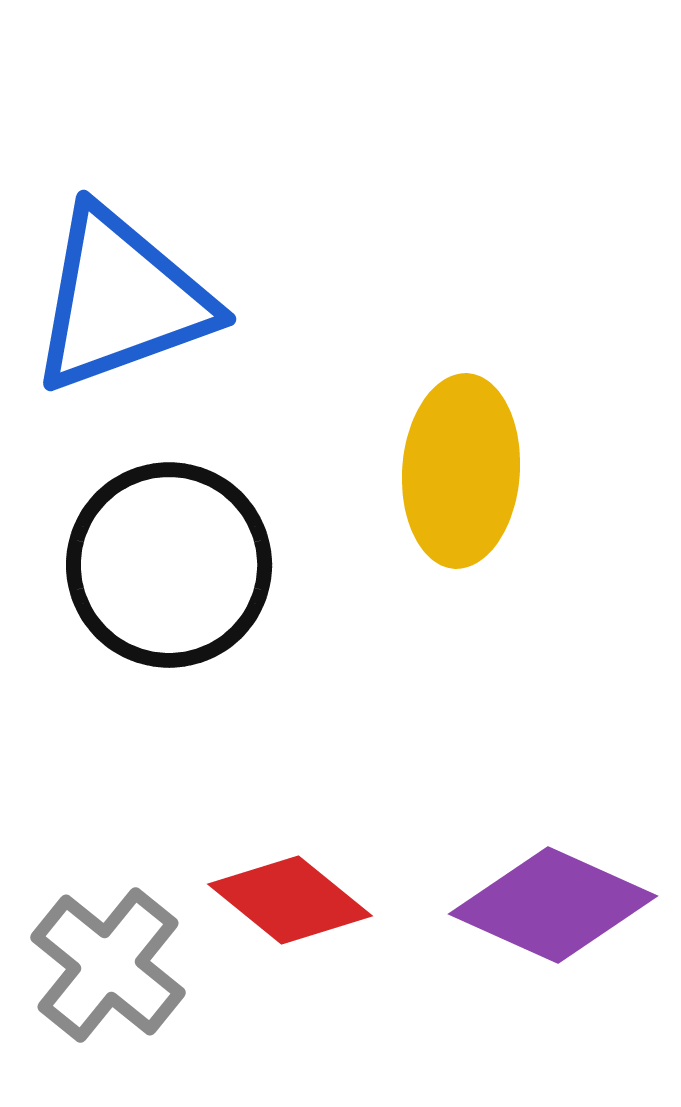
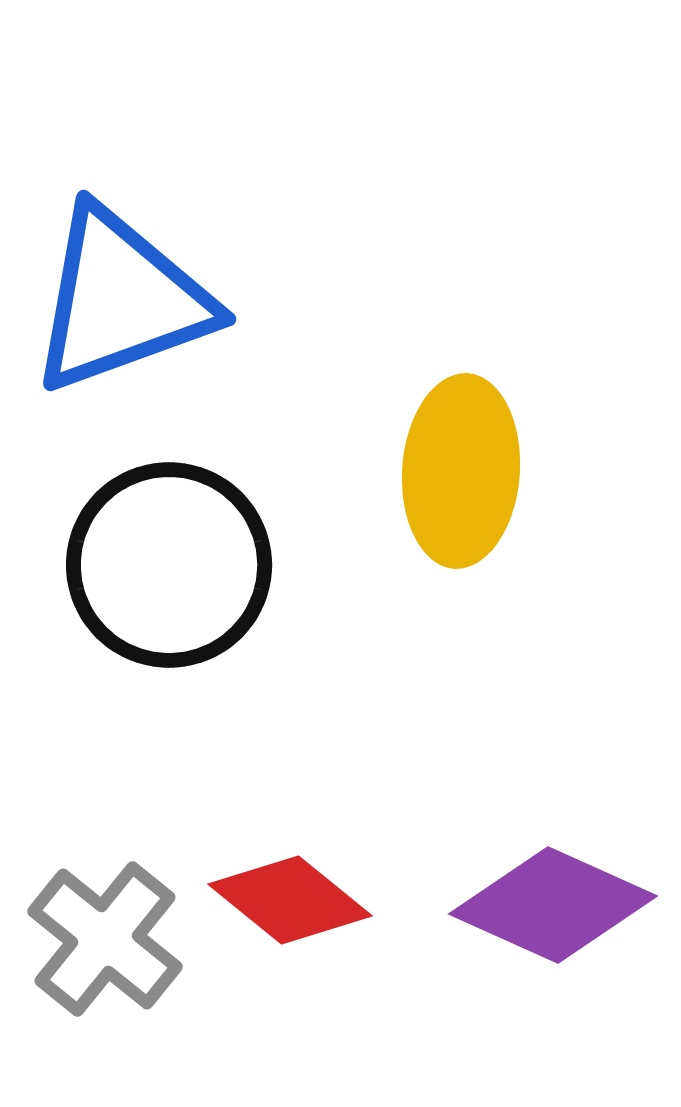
gray cross: moved 3 px left, 26 px up
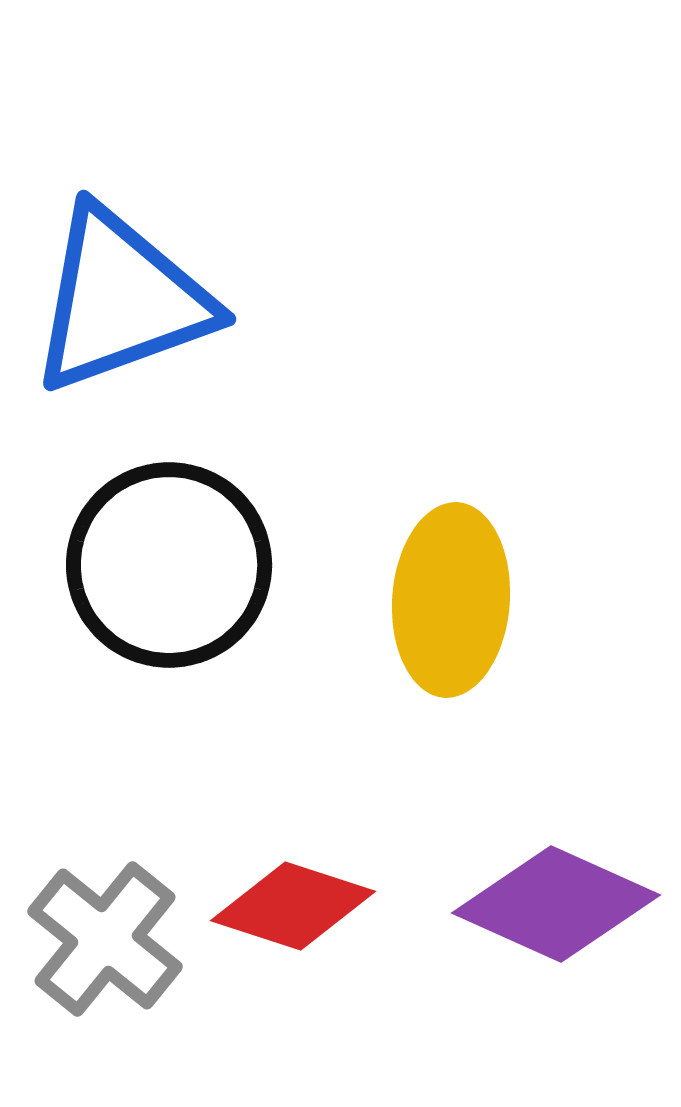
yellow ellipse: moved 10 px left, 129 px down
red diamond: moved 3 px right, 6 px down; rotated 21 degrees counterclockwise
purple diamond: moved 3 px right, 1 px up
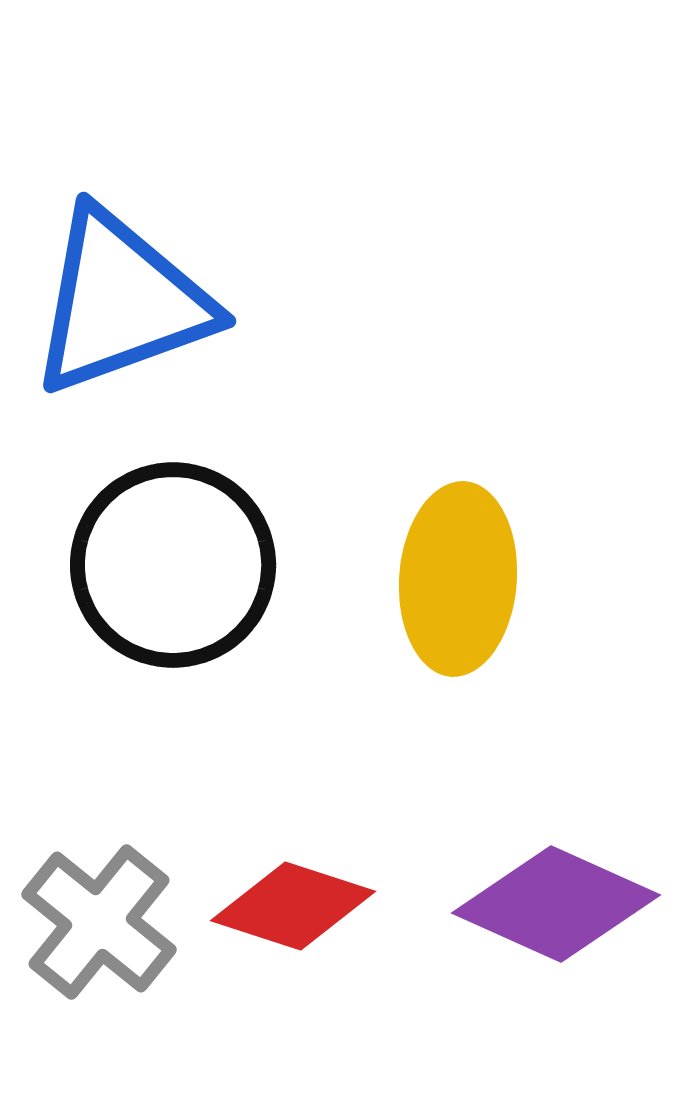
blue triangle: moved 2 px down
black circle: moved 4 px right
yellow ellipse: moved 7 px right, 21 px up
gray cross: moved 6 px left, 17 px up
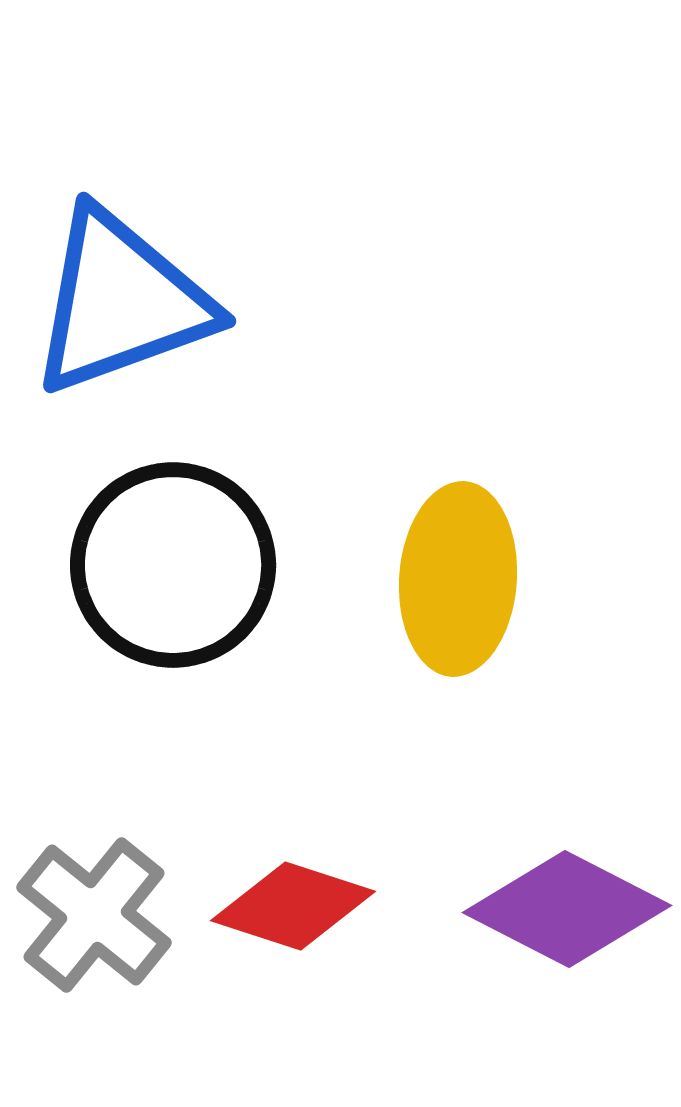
purple diamond: moved 11 px right, 5 px down; rotated 3 degrees clockwise
gray cross: moved 5 px left, 7 px up
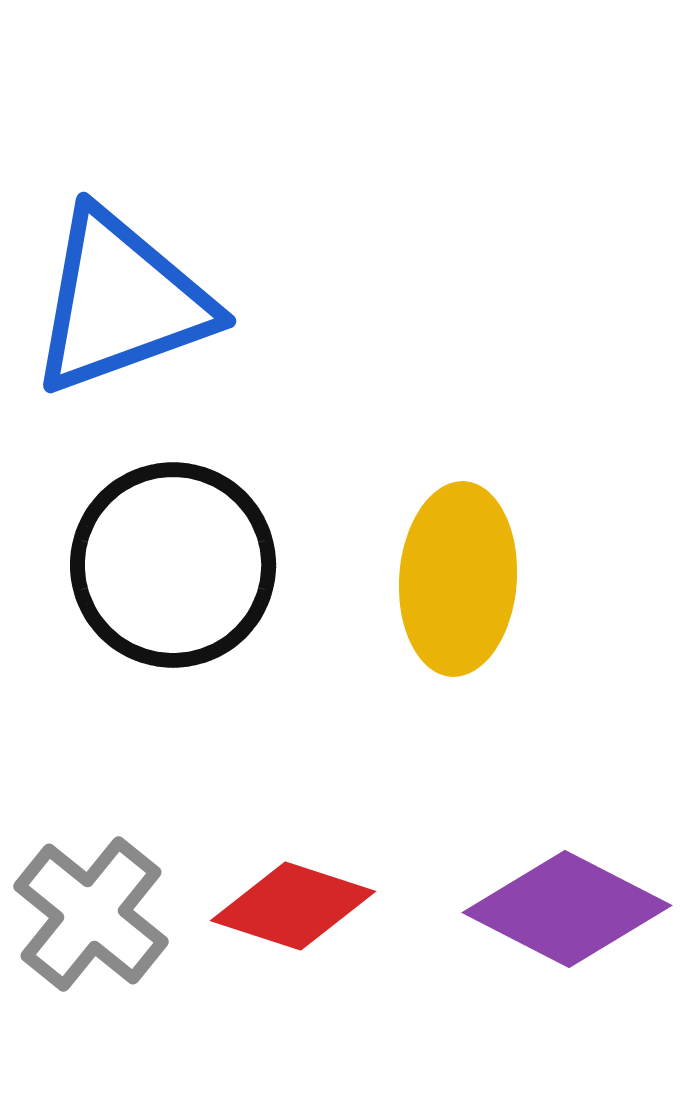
gray cross: moved 3 px left, 1 px up
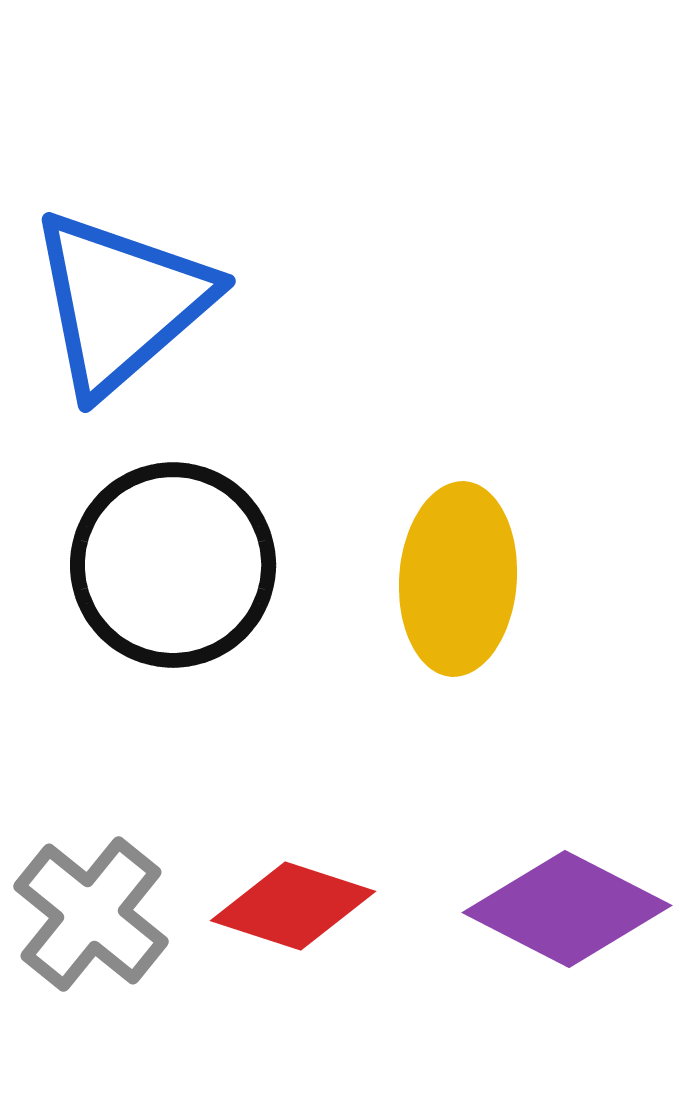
blue triangle: rotated 21 degrees counterclockwise
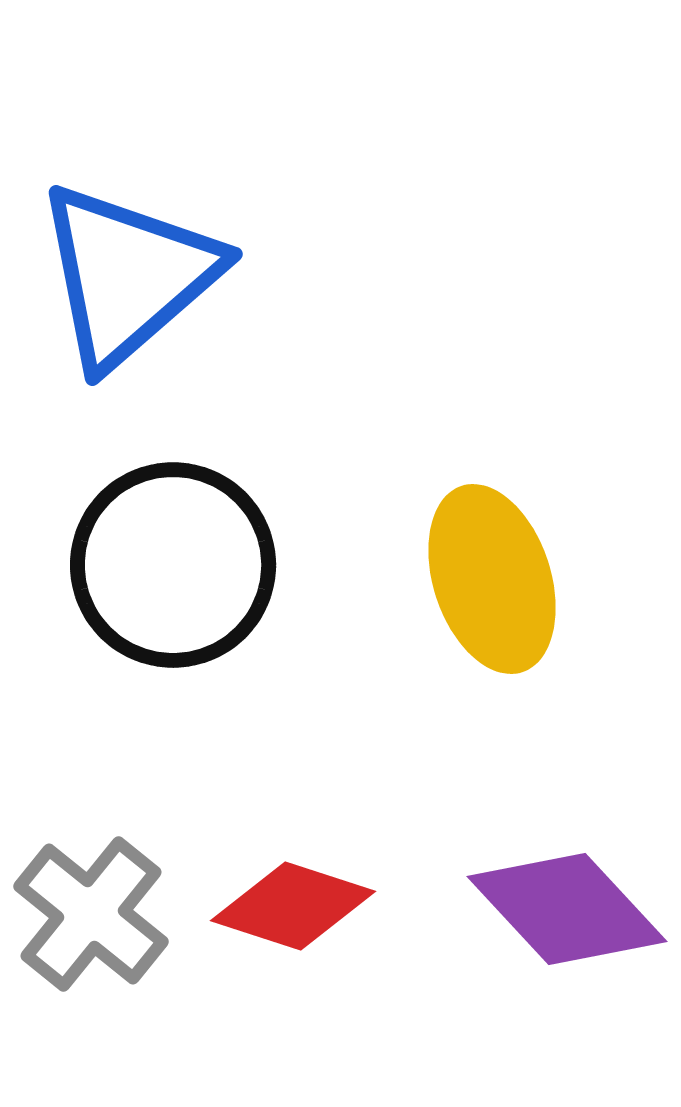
blue triangle: moved 7 px right, 27 px up
yellow ellipse: moved 34 px right; rotated 22 degrees counterclockwise
purple diamond: rotated 20 degrees clockwise
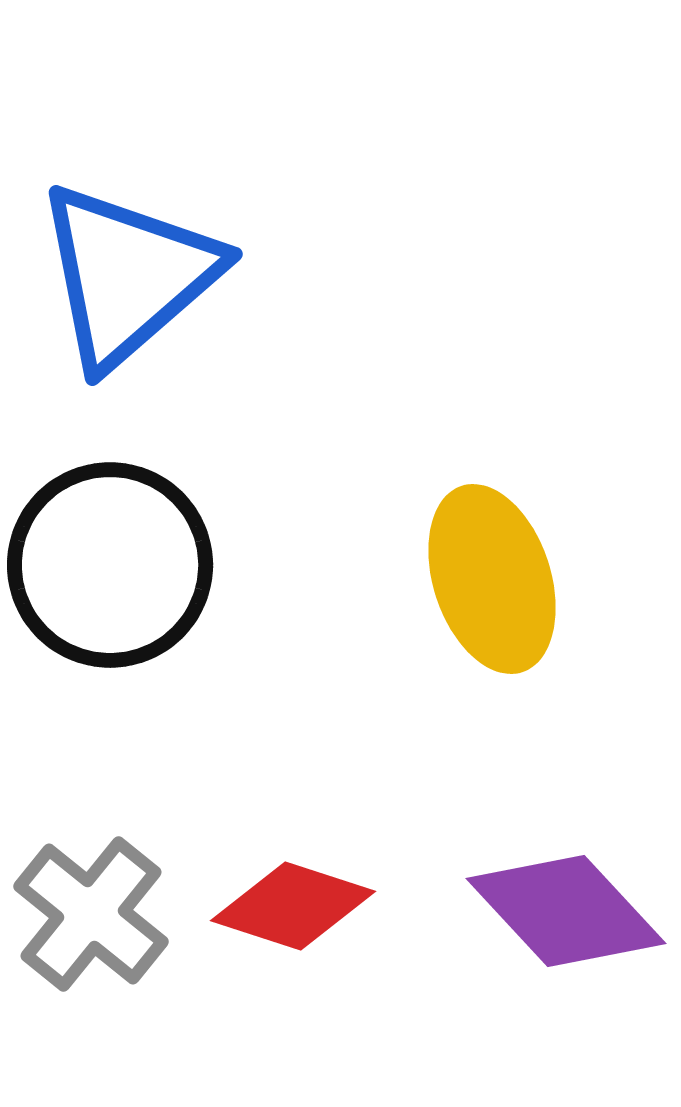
black circle: moved 63 px left
purple diamond: moved 1 px left, 2 px down
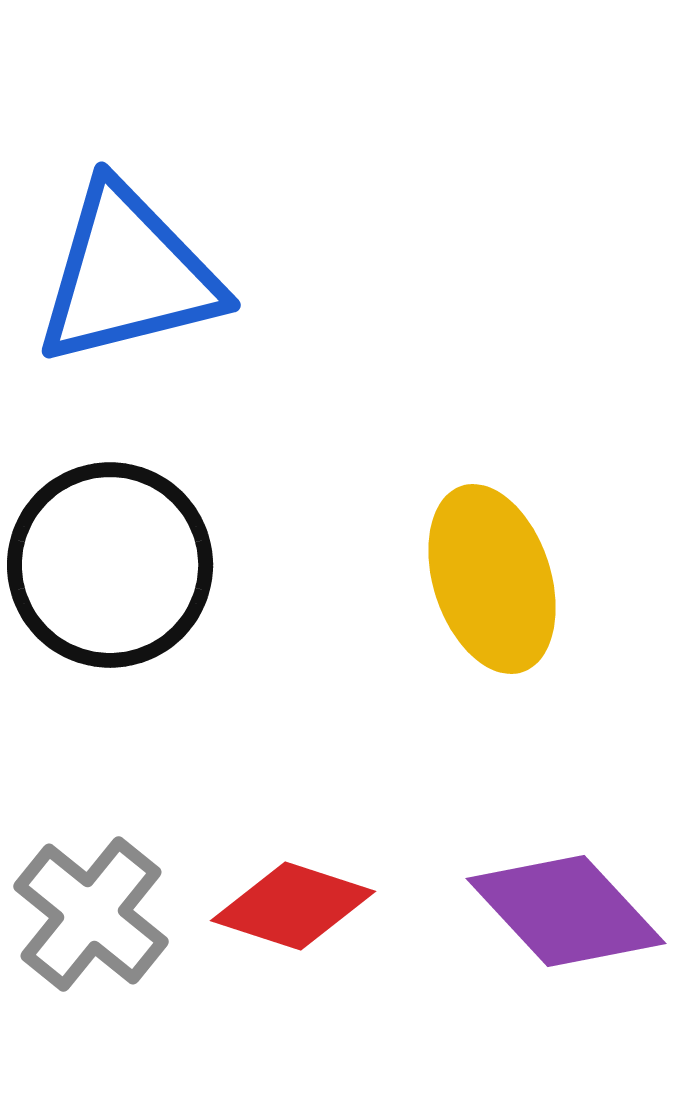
blue triangle: rotated 27 degrees clockwise
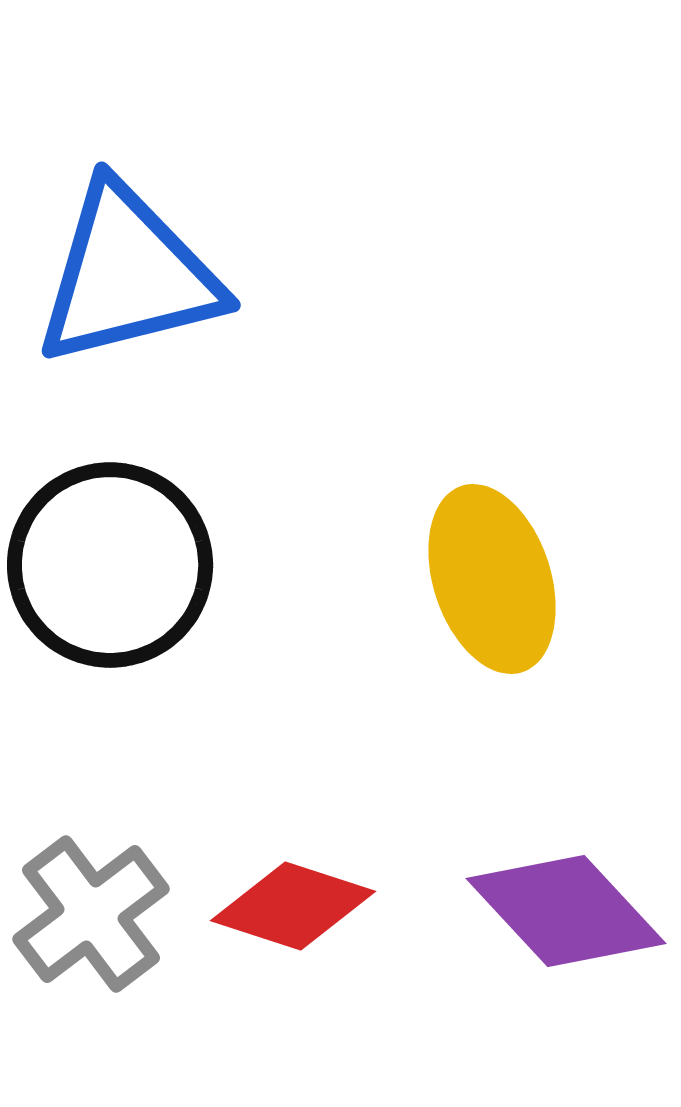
gray cross: rotated 14 degrees clockwise
